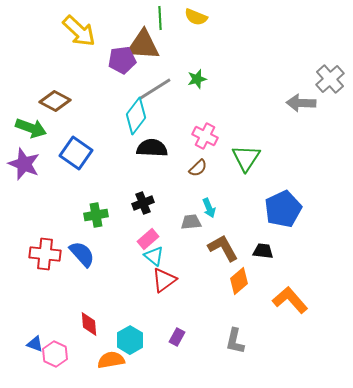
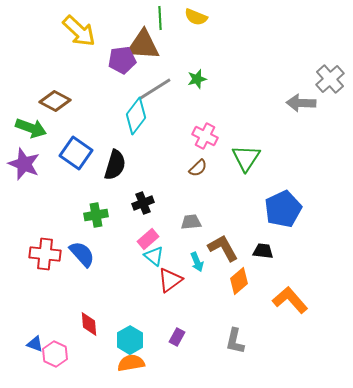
black semicircle: moved 37 px left, 17 px down; rotated 104 degrees clockwise
cyan arrow: moved 12 px left, 54 px down
red triangle: moved 6 px right
orange semicircle: moved 20 px right, 3 px down
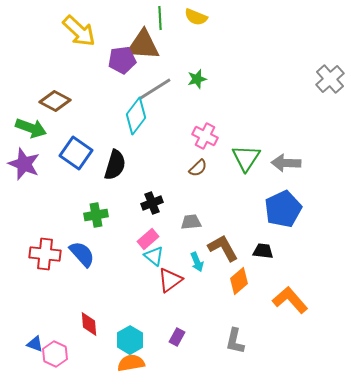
gray arrow: moved 15 px left, 60 px down
black cross: moved 9 px right
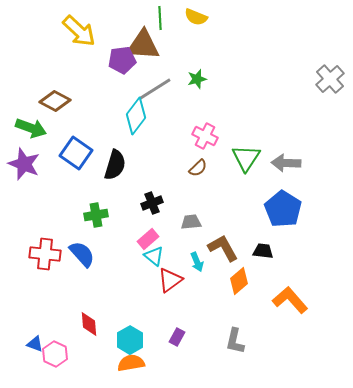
blue pentagon: rotated 15 degrees counterclockwise
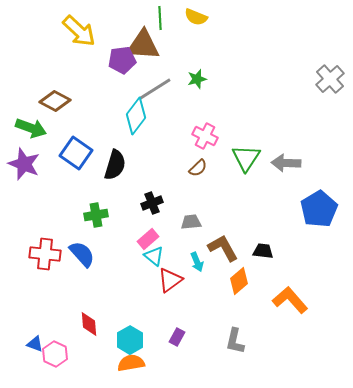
blue pentagon: moved 36 px right; rotated 9 degrees clockwise
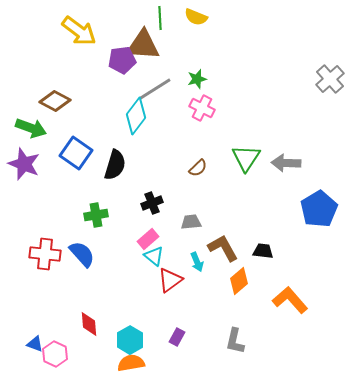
yellow arrow: rotated 6 degrees counterclockwise
pink cross: moved 3 px left, 28 px up
